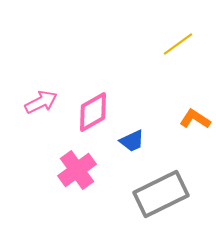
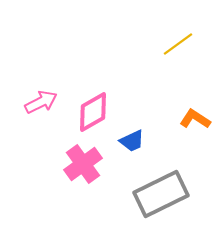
pink cross: moved 6 px right, 6 px up
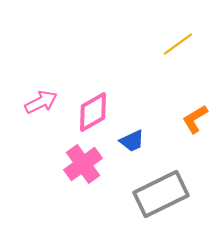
orange L-shape: rotated 64 degrees counterclockwise
